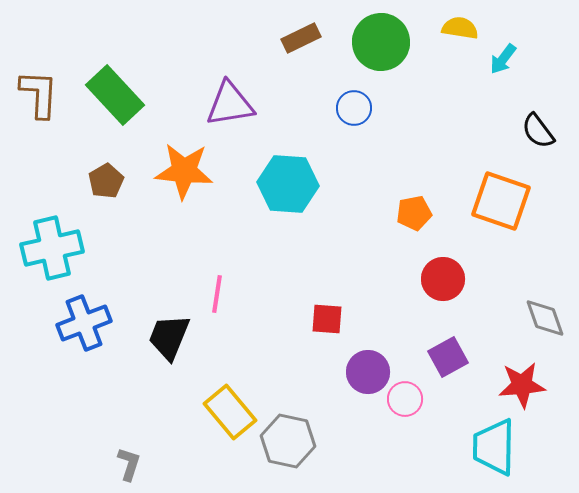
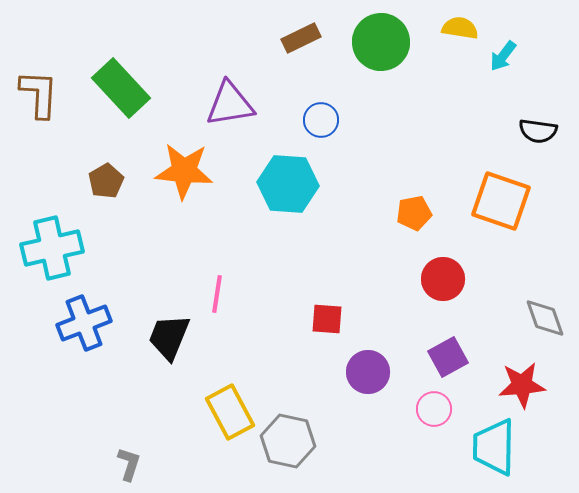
cyan arrow: moved 3 px up
green rectangle: moved 6 px right, 7 px up
blue circle: moved 33 px left, 12 px down
black semicircle: rotated 45 degrees counterclockwise
pink circle: moved 29 px right, 10 px down
yellow rectangle: rotated 12 degrees clockwise
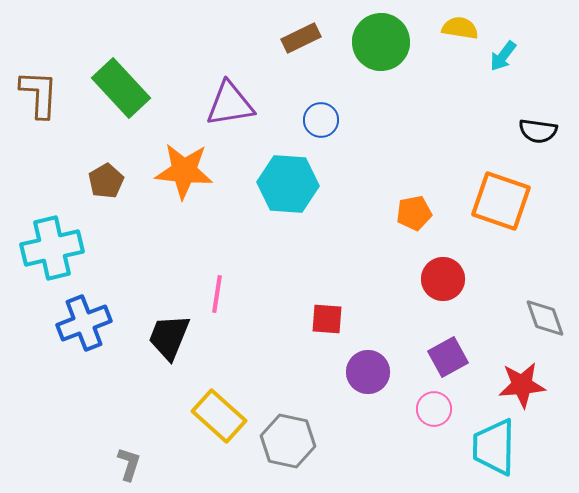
yellow rectangle: moved 11 px left, 4 px down; rotated 20 degrees counterclockwise
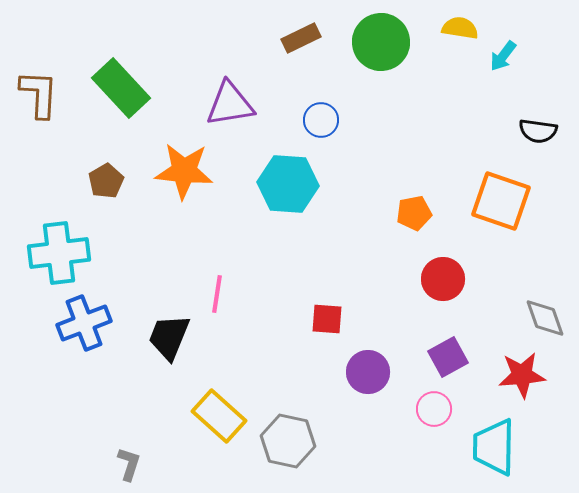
cyan cross: moved 7 px right, 5 px down; rotated 6 degrees clockwise
red star: moved 10 px up
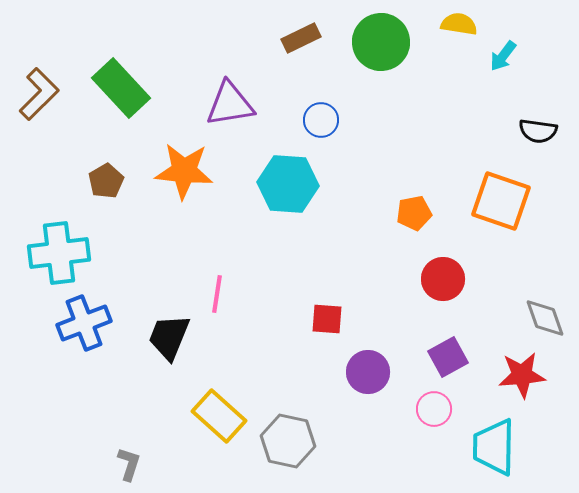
yellow semicircle: moved 1 px left, 4 px up
brown L-shape: rotated 42 degrees clockwise
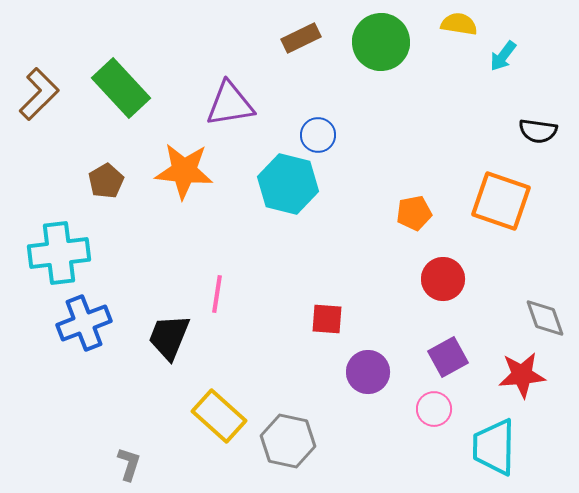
blue circle: moved 3 px left, 15 px down
cyan hexagon: rotated 10 degrees clockwise
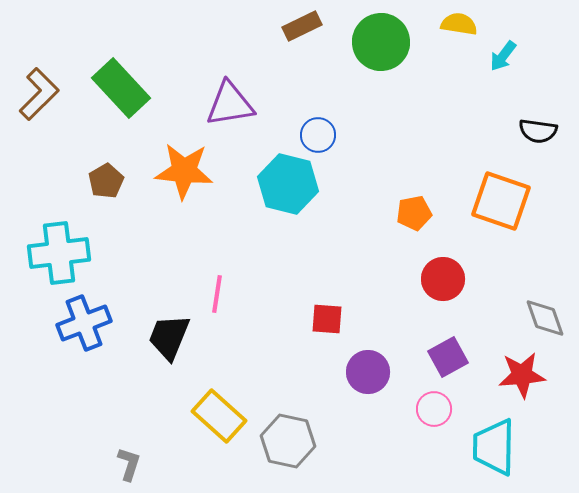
brown rectangle: moved 1 px right, 12 px up
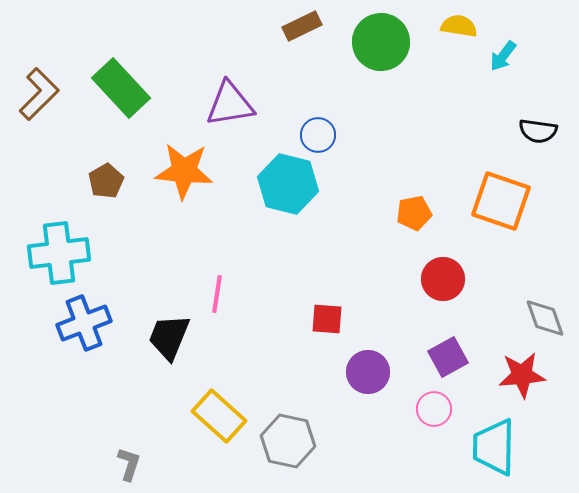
yellow semicircle: moved 2 px down
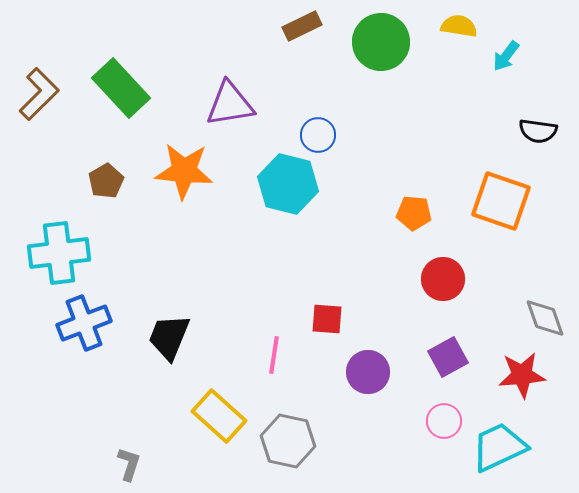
cyan arrow: moved 3 px right
orange pentagon: rotated 16 degrees clockwise
pink line: moved 57 px right, 61 px down
pink circle: moved 10 px right, 12 px down
cyan trapezoid: moved 5 px right; rotated 64 degrees clockwise
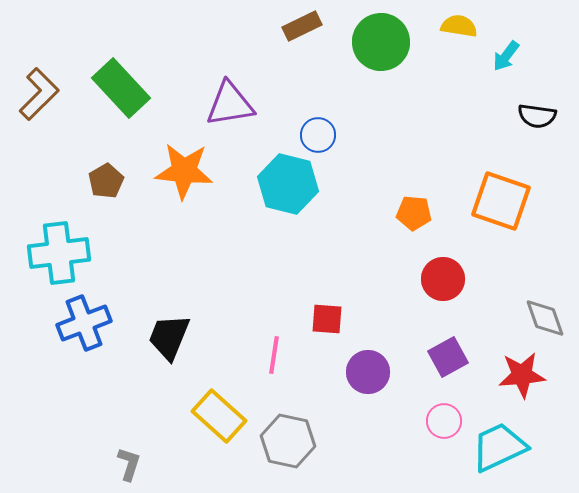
black semicircle: moved 1 px left, 15 px up
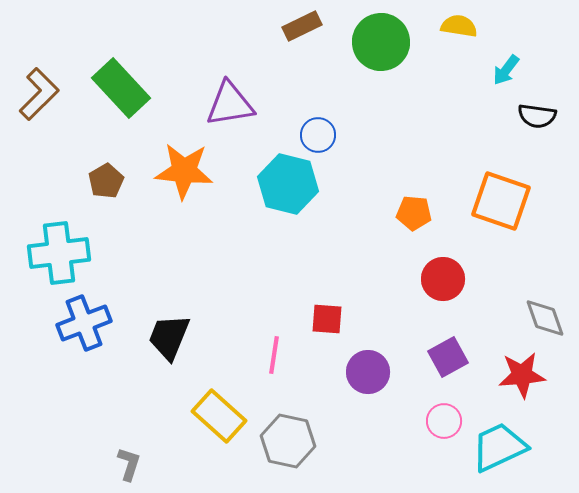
cyan arrow: moved 14 px down
